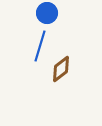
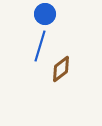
blue circle: moved 2 px left, 1 px down
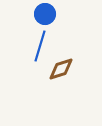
brown diamond: rotated 20 degrees clockwise
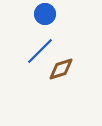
blue line: moved 5 px down; rotated 28 degrees clockwise
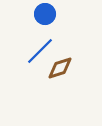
brown diamond: moved 1 px left, 1 px up
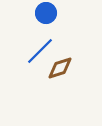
blue circle: moved 1 px right, 1 px up
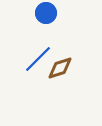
blue line: moved 2 px left, 8 px down
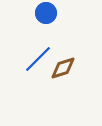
brown diamond: moved 3 px right
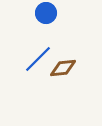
brown diamond: rotated 12 degrees clockwise
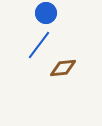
blue line: moved 1 px right, 14 px up; rotated 8 degrees counterclockwise
